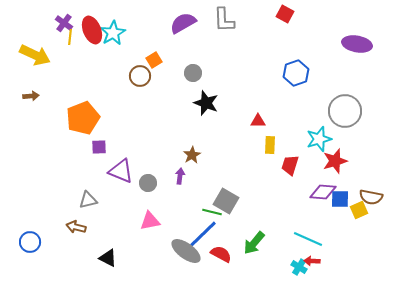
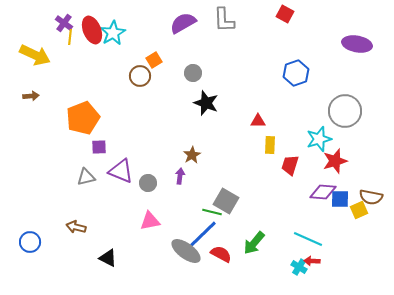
gray triangle at (88, 200): moved 2 px left, 23 px up
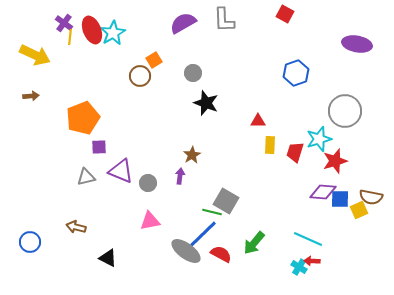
red trapezoid at (290, 165): moved 5 px right, 13 px up
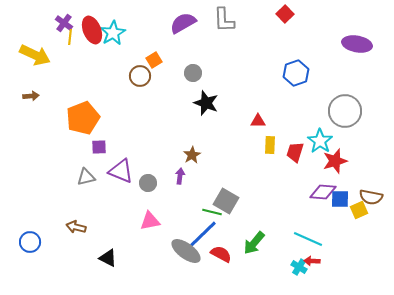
red square at (285, 14): rotated 18 degrees clockwise
cyan star at (319, 139): moved 1 px right, 2 px down; rotated 20 degrees counterclockwise
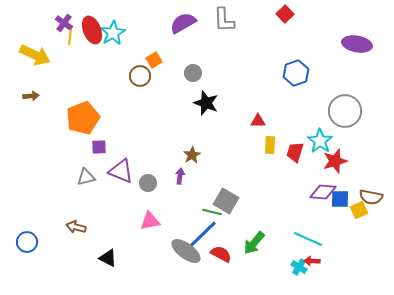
blue circle at (30, 242): moved 3 px left
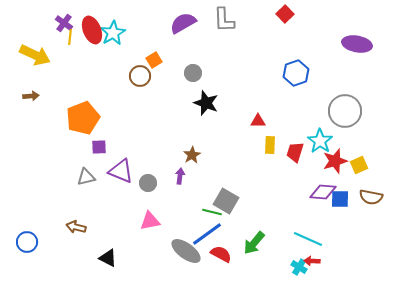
yellow square at (359, 210): moved 45 px up
blue line at (203, 234): moved 4 px right; rotated 8 degrees clockwise
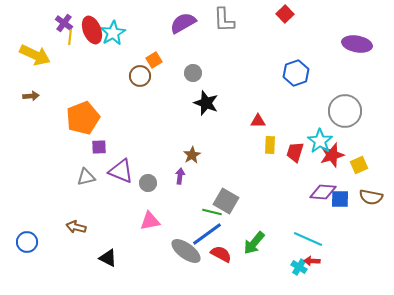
red star at (335, 161): moved 3 px left, 6 px up
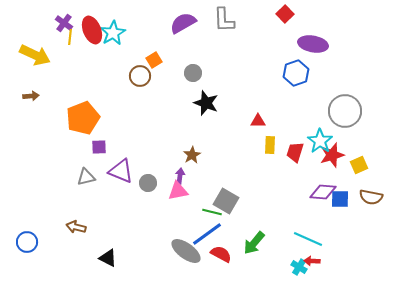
purple ellipse at (357, 44): moved 44 px left
pink triangle at (150, 221): moved 28 px right, 30 px up
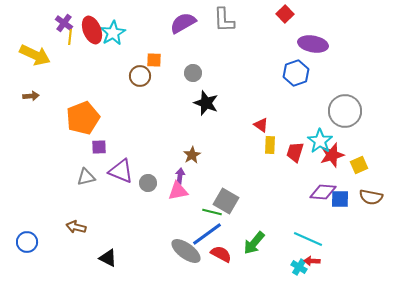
orange square at (154, 60): rotated 35 degrees clockwise
red triangle at (258, 121): moved 3 px right, 4 px down; rotated 35 degrees clockwise
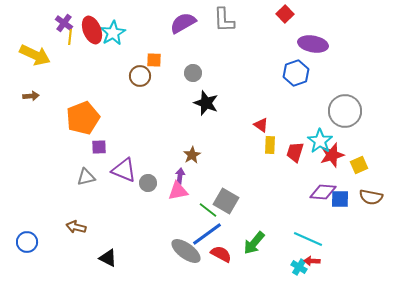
purple triangle at (121, 171): moved 3 px right, 1 px up
green line at (212, 212): moved 4 px left, 2 px up; rotated 24 degrees clockwise
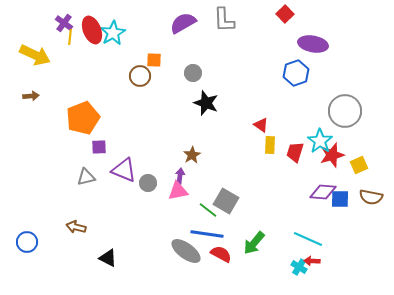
blue line at (207, 234): rotated 44 degrees clockwise
